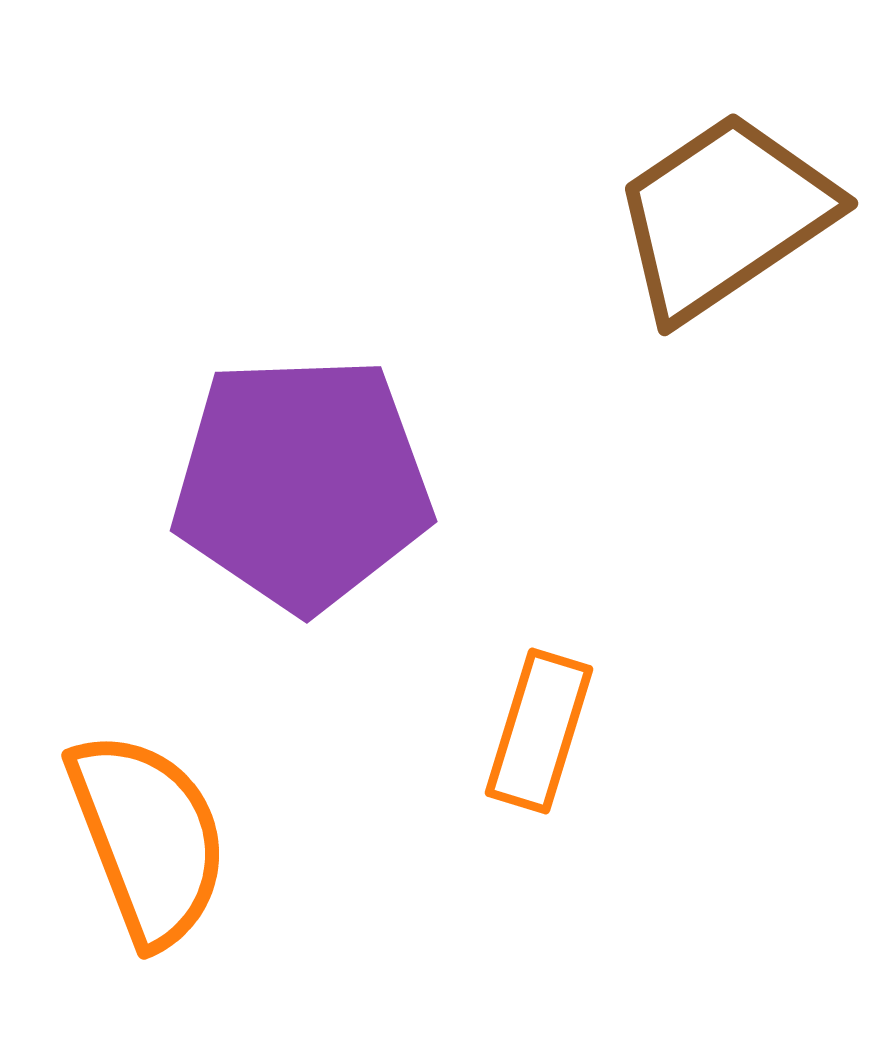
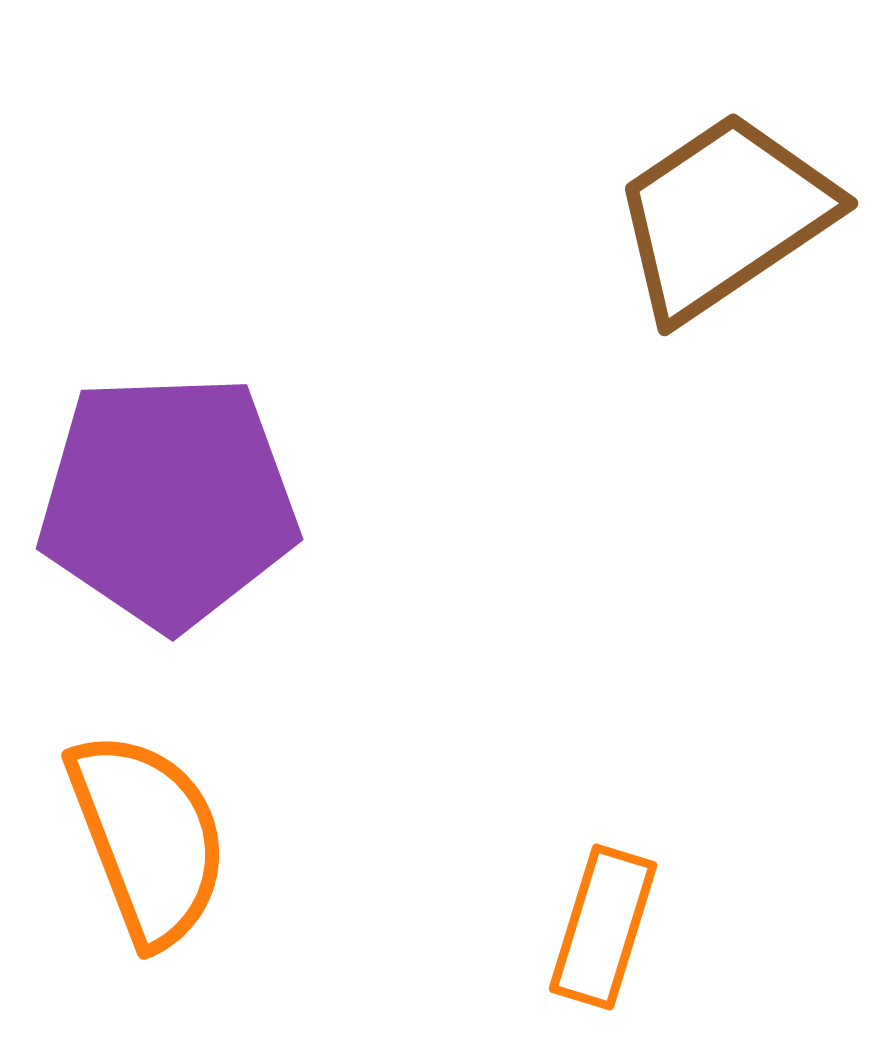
purple pentagon: moved 134 px left, 18 px down
orange rectangle: moved 64 px right, 196 px down
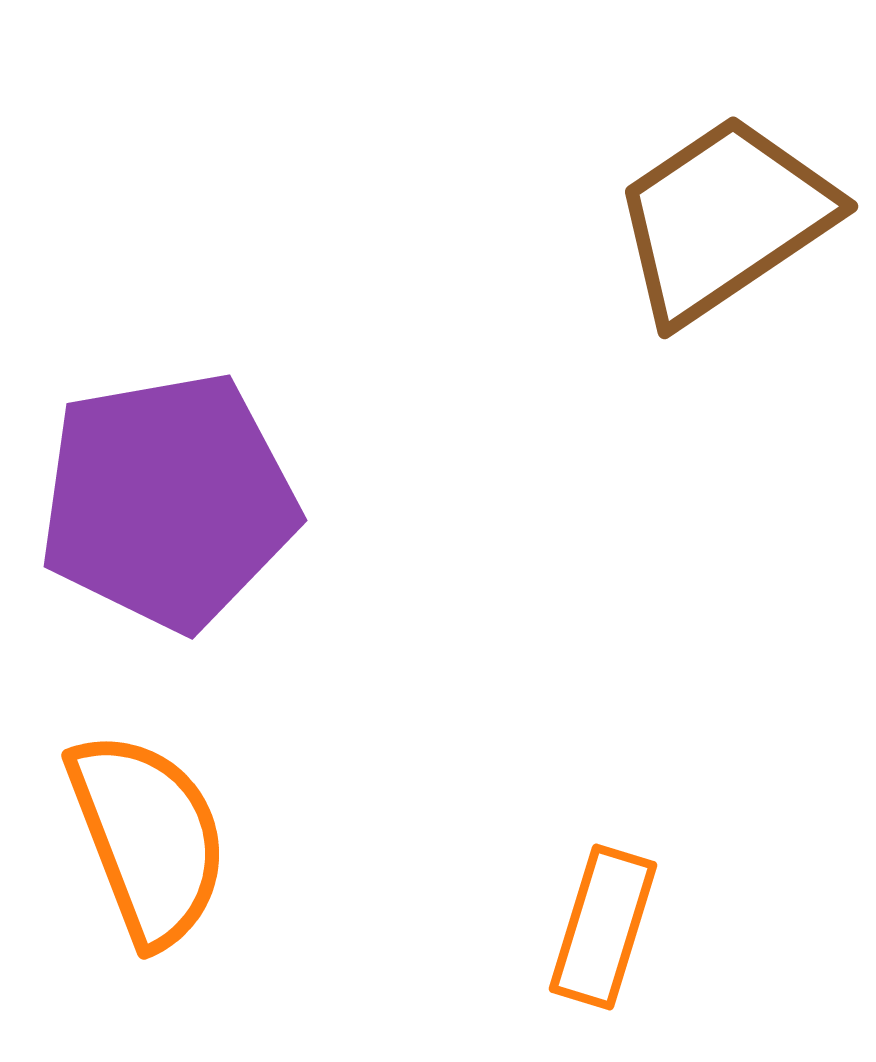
brown trapezoid: moved 3 px down
purple pentagon: rotated 8 degrees counterclockwise
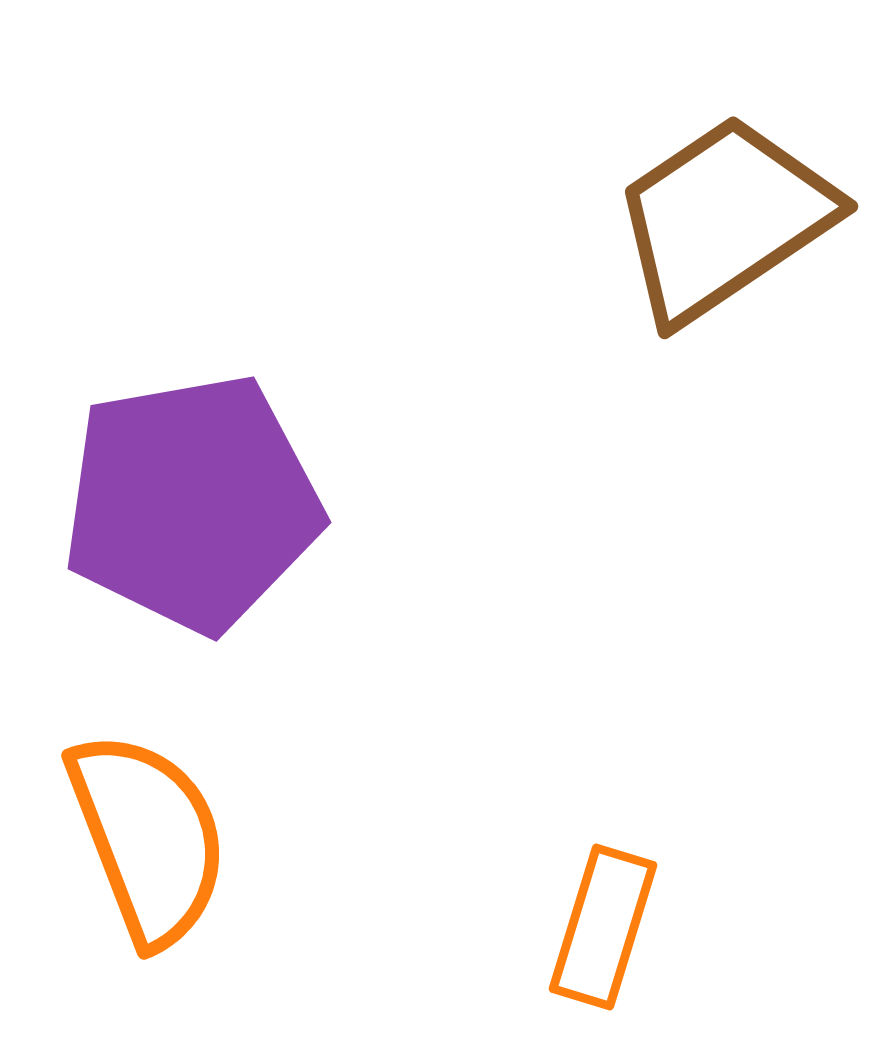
purple pentagon: moved 24 px right, 2 px down
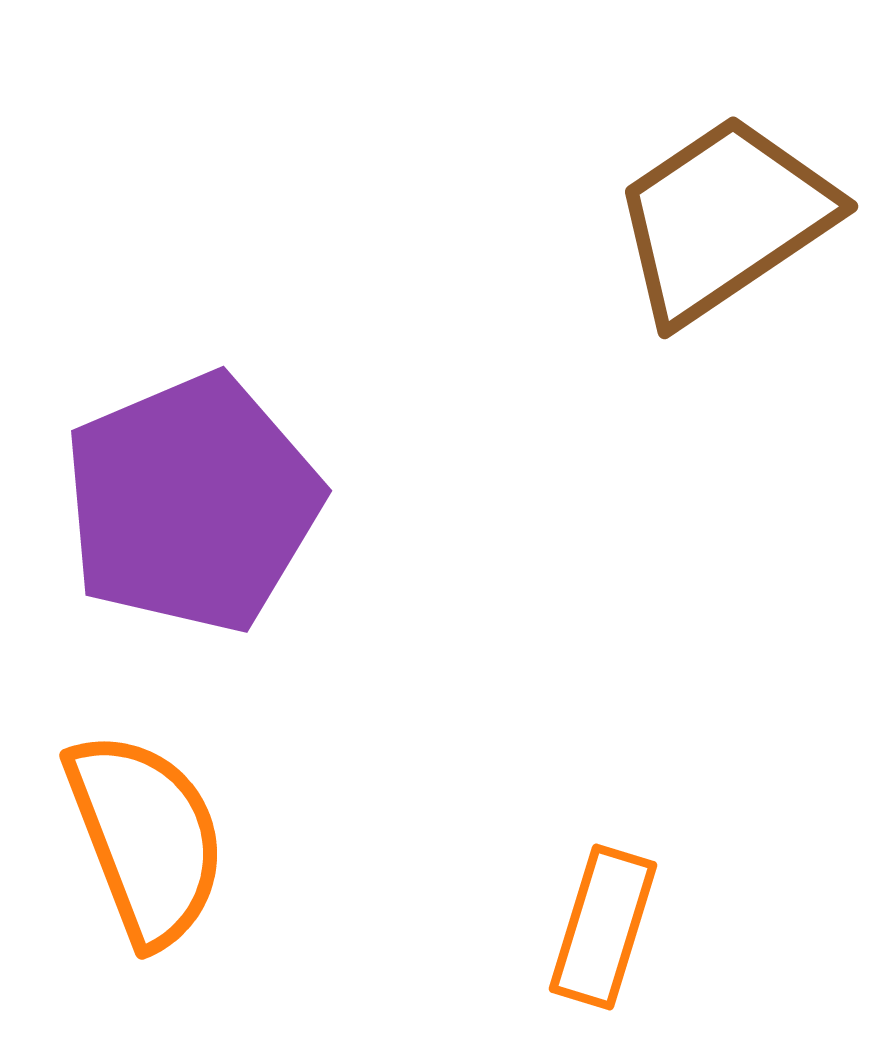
purple pentagon: rotated 13 degrees counterclockwise
orange semicircle: moved 2 px left
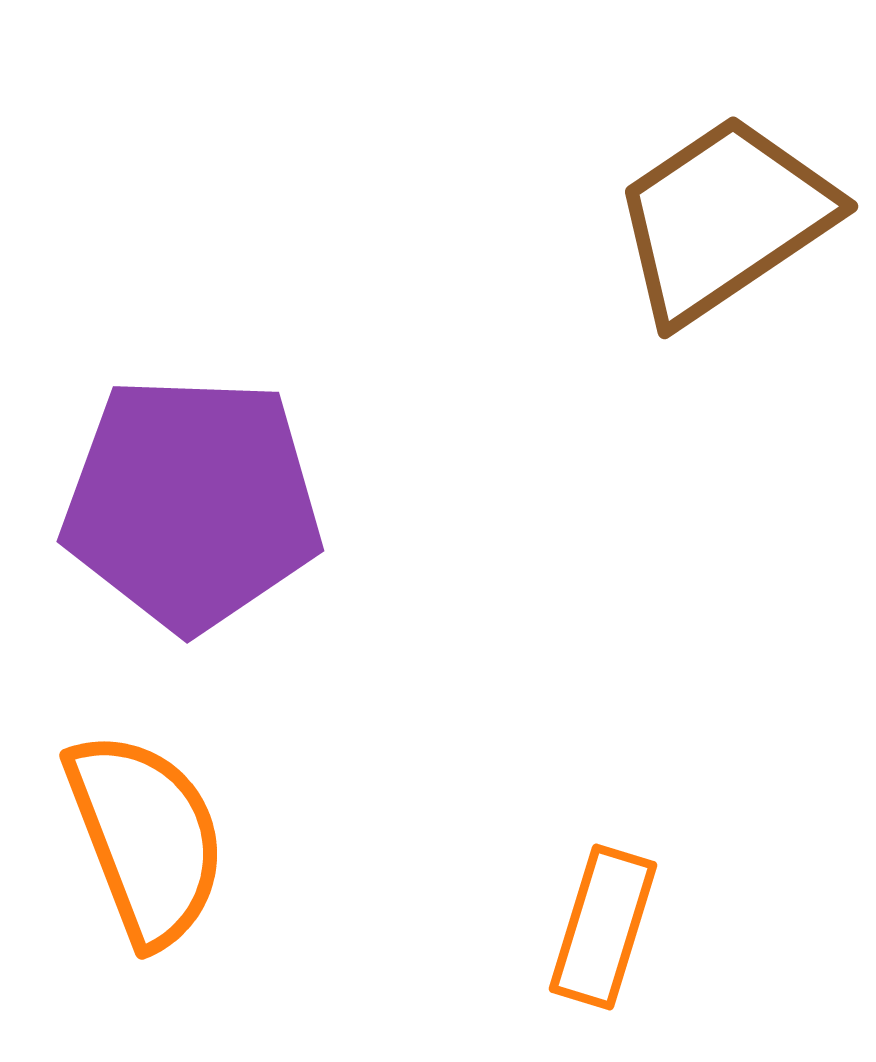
purple pentagon: rotated 25 degrees clockwise
